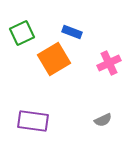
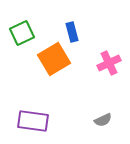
blue rectangle: rotated 54 degrees clockwise
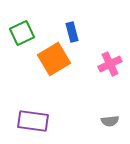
pink cross: moved 1 px right, 1 px down
gray semicircle: moved 7 px right, 1 px down; rotated 18 degrees clockwise
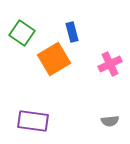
green square: rotated 30 degrees counterclockwise
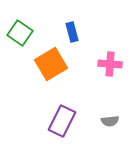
green square: moved 2 px left
orange square: moved 3 px left, 5 px down
pink cross: rotated 30 degrees clockwise
purple rectangle: moved 29 px right; rotated 72 degrees counterclockwise
